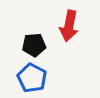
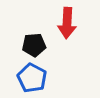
red arrow: moved 2 px left, 3 px up; rotated 8 degrees counterclockwise
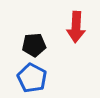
red arrow: moved 9 px right, 4 px down
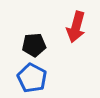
red arrow: rotated 12 degrees clockwise
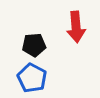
red arrow: rotated 20 degrees counterclockwise
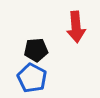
black pentagon: moved 2 px right, 5 px down
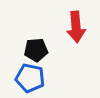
blue pentagon: moved 2 px left; rotated 16 degrees counterclockwise
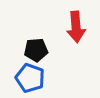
blue pentagon: rotated 8 degrees clockwise
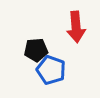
blue pentagon: moved 21 px right, 8 px up
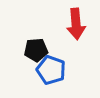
red arrow: moved 3 px up
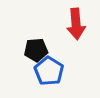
blue pentagon: moved 2 px left, 1 px down; rotated 12 degrees clockwise
